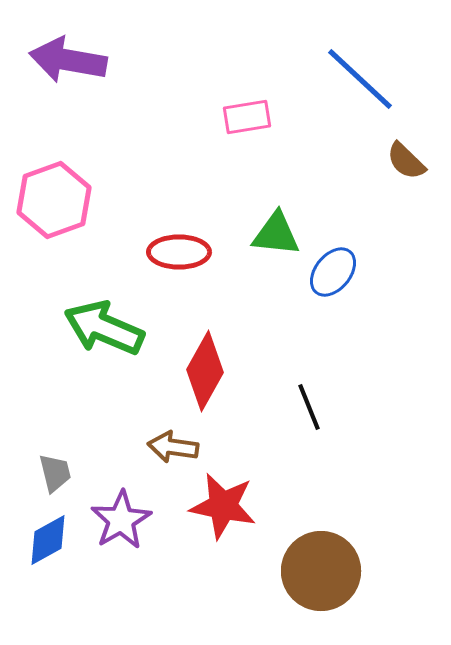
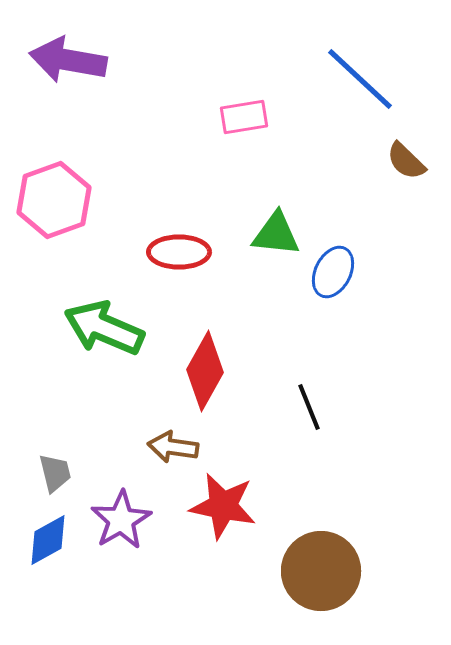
pink rectangle: moved 3 px left
blue ellipse: rotated 12 degrees counterclockwise
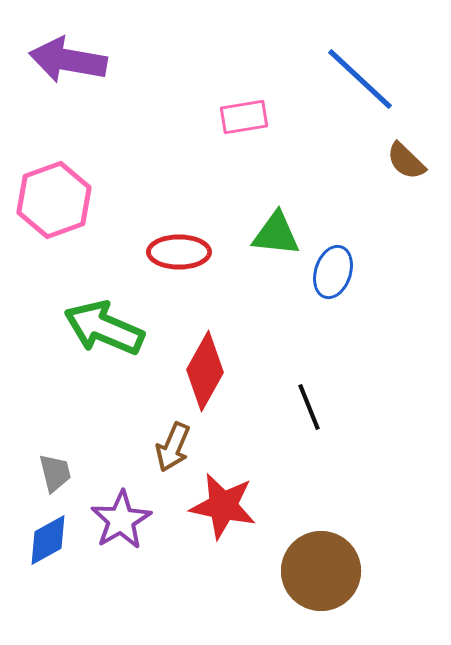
blue ellipse: rotated 9 degrees counterclockwise
brown arrow: rotated 75 degrees counterclockwise
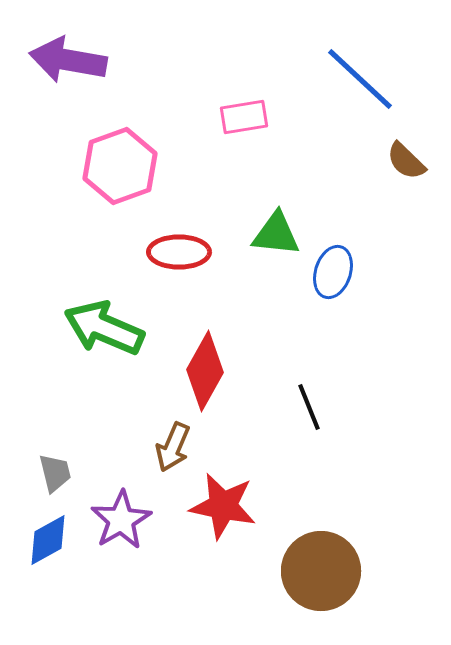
pink hexagon: moved 66 px right, 34 px up
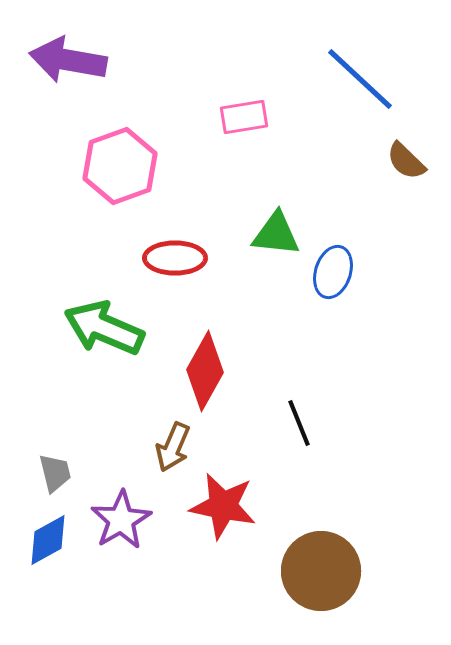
red ellipse: moved 4 px left, 6 px down
black line: moved 10 px left, 16 px down
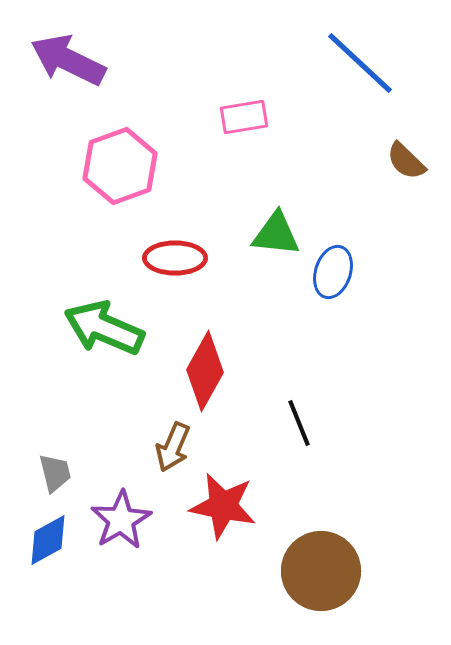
purple arrow: rotated 16 degrees clockwise
blue line: moved 16 px up
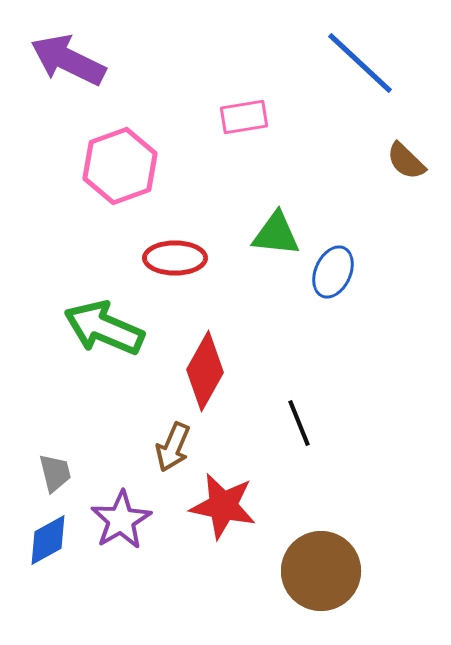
blue ellipse: rotated 6 degrees clockwise
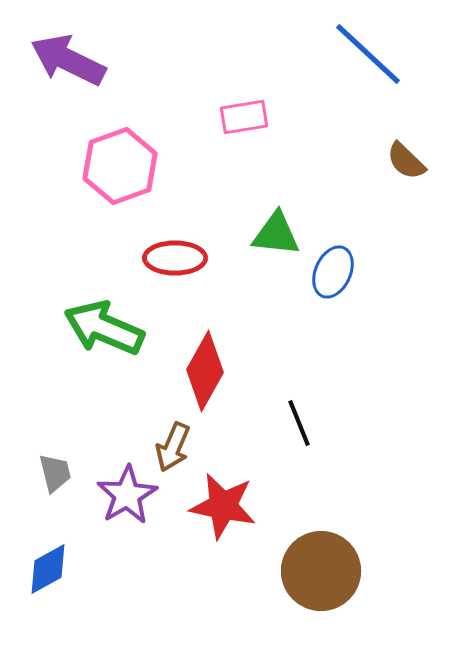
blue line: moved 8 px right, 9 px up
purple star: moved 6 px right, 25 px up
blue diamond: moved 29 px down
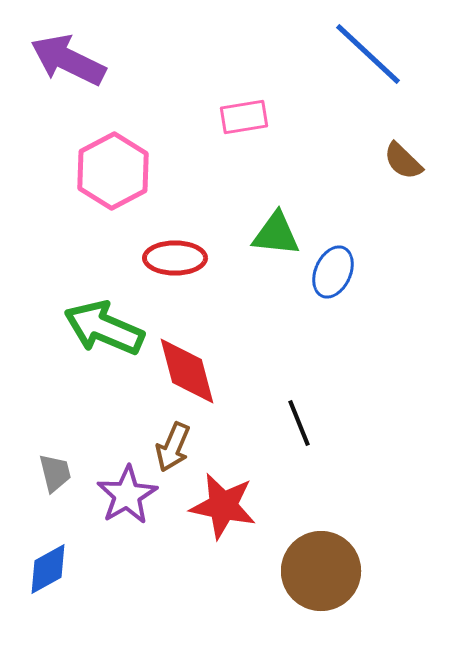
brown semicircle: moved 3 px left
pink hexagon: moved 7 px left, 5 px down; rotated 8 degrees counterclockwise
red diamond: moved 18 px left; rotated 44 degrees counterclockwise
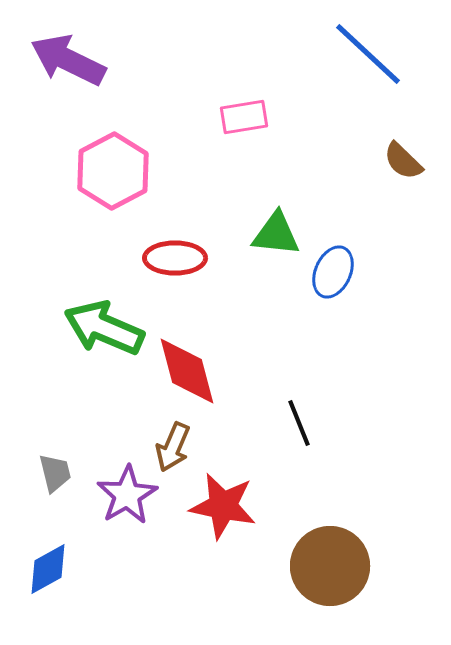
brown circle: moved 9 px right, 5 px up
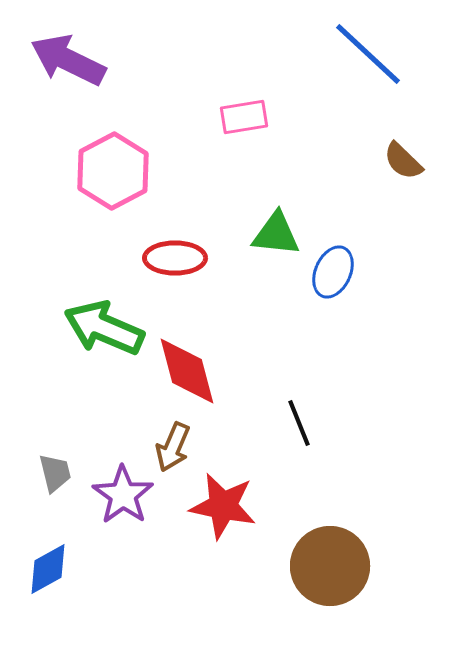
purple star: moved 4 px left; rotated 6 degrees counterclockwise
